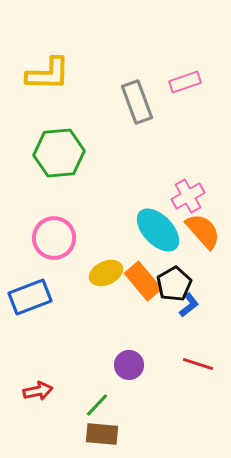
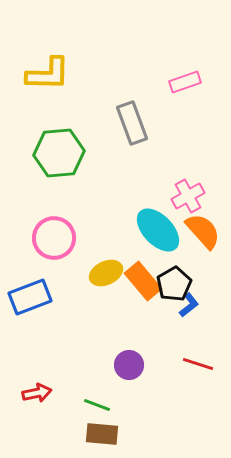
gray rectangle: moved 5 px left, 21 px down
red arrow: moved 1 px left, 2 px down
green line: rotated 68 degrees clockwise
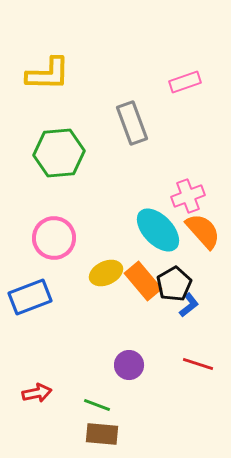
pink cross: rotated 8 degrees clockwise
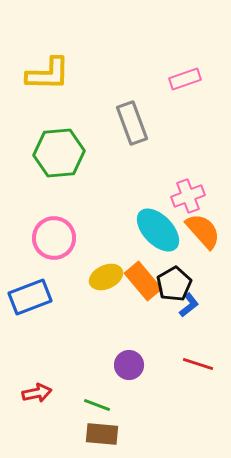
pink rectangle: moved 3 px up
yellow ellipse: moved 4 px down
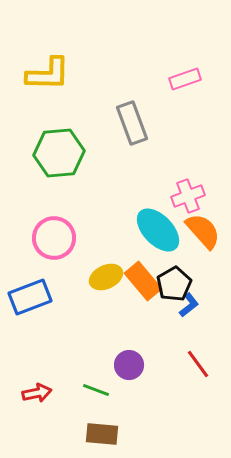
red line: rotated 36 degrees clockwise
green line: moved 1 px left, 15 px up
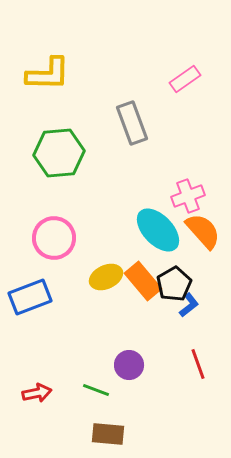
pink rectangle: rotated 16 degrees counterclockwise
red line: rotated 16 degrees clockwise
brown rectangle: moved 6 px right
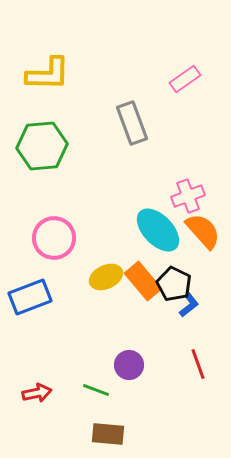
green hexagon: moved 17 px left, 7 px up
black pentagon: rotated 16 degrees counterclockwise
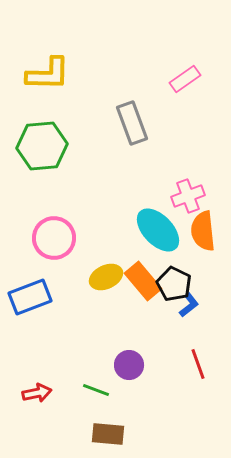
orange semicircle: rotated 144 degrees counterclockwise
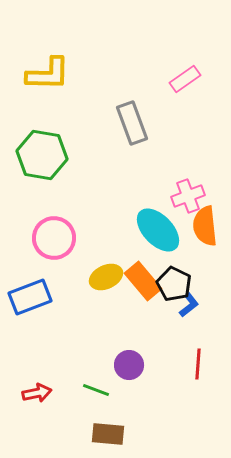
green hexagon: moved 9 px down; rotated 15 degrees clockwise
orange semicircle: moved 2 px right, 5 px up
red line: rotated 24 degrees clockwise
